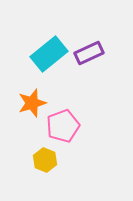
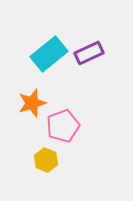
yellow hexagon: moved 1 px right
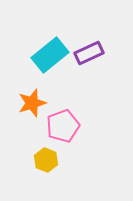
cyan rectangle: moved 1 px right, 1 px down
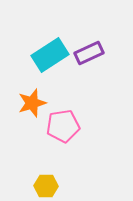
cyan rectangle: rotated 6 degrees clockwise
pink pentagon: rotated 12 degrees clockwise
yellow hexagon: moved 26 px down; rotated 20 degrees counterclockwise
